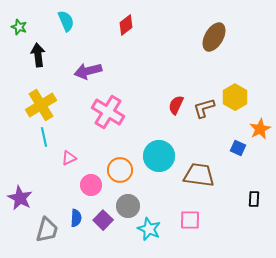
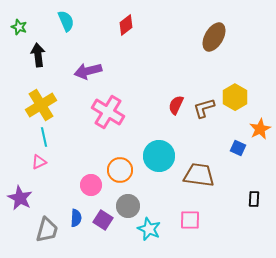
pink triangle: moved 30 px left, 4 px down
purple square: rotated 12 degrees counterclockwise
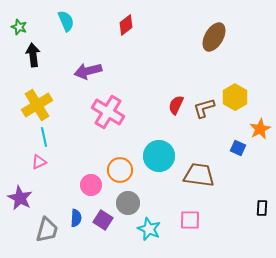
black arrow: moved 5 px left
yellow cross: moved 4 px left
black rectangle: moved 8 px right, 9 px down
gray circle: moved 3 px up
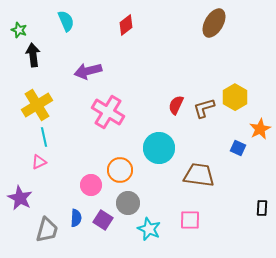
green star: moved 3 px down
brown ellipse: moved 14 px up
cyan circle: moved 8 px up
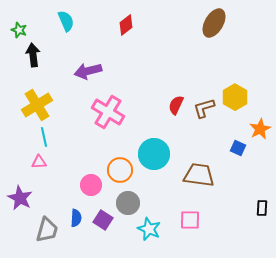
cyan circle: moved 5 px left, 6 px down
pink triangle: rotated 21 degrees clockwise
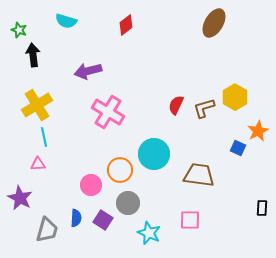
cyan semicircle: rotated 130 degrees clockwise
orange star: moved 2 px left, 2 px down
pink triangle: moved 1 px left, 2 px down
cyan star: moved 4 px down
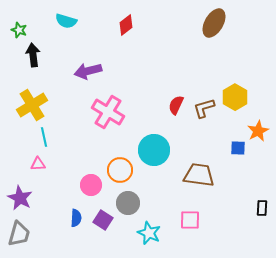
yellow cross: moved 5 px left
blue square: rotated 21 degrees counterclockwise
cyan circle: moved 4 px up
gray trapezoid: moved 28 px left, 4 px down
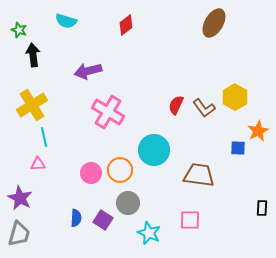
brown L-shape: rotated 110 degrees counterclockwise
pink circle: moved 12 px up
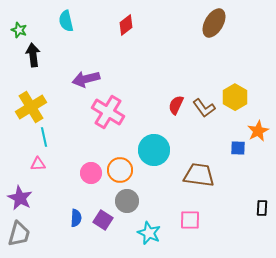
cyan semicircle: rotated 60 degrees clockwise
purple arrow: moved 2 px left, 8 px down
yellow cross: moved 1 px left, 2 px down
gray circle: moved 1 px left, 2 px up
